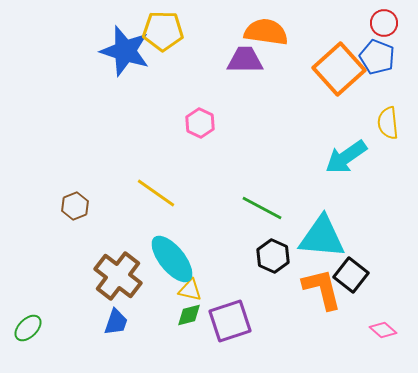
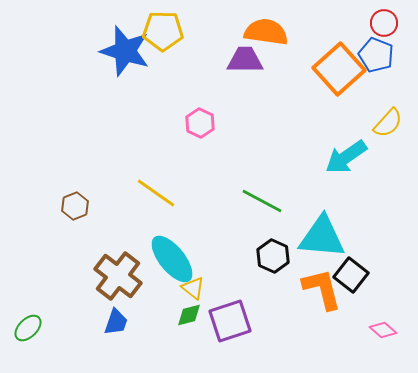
blue pentagon: moved 1 px left, 2 px up
yellow semicircle: rotated 132 degrees counterclockwise
green line: moved 7 px up
yellow triangle: moved 3 px right, 2 px up; rotated 25 degrees clockwise
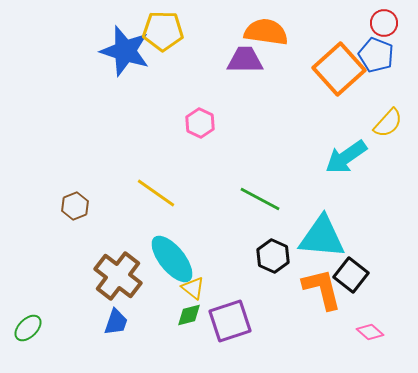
green line: moved 2 px left, 2 px up
pink diamond: moved 13 px left, 2 px down
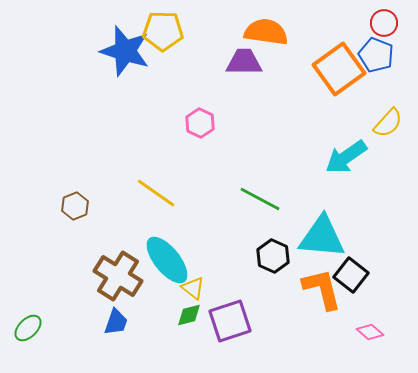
purple trapezoid: moved 1 px left, 2 px down
orange square: rotated 6 degrees clockwise
cyan ellipse: moved 5 px left, 1 px down
brown cross: rotated 6 degrees counterclockwise
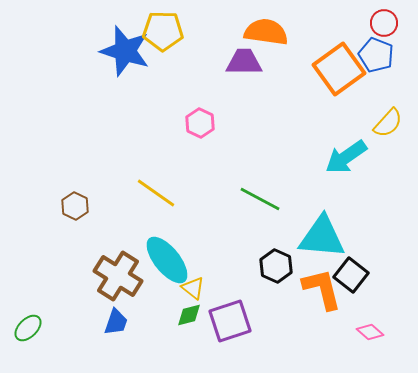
brown hexagon: rotated 12 degrees counterclockwise
black hexagon: moved 3 px right, 10 px down
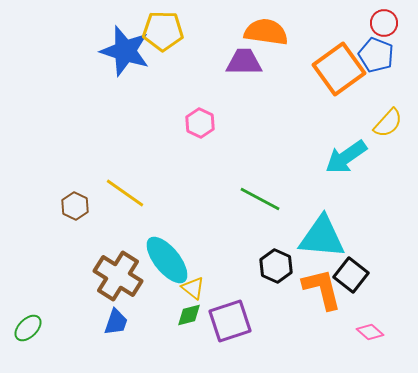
yellow line: moved 31 px left
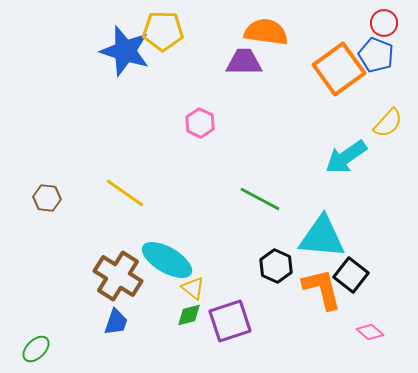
brown hexagon: moved 28 px left, 8 px up; rotated 20 degrees counterclockwise
cyan ellipse: rotated 21 degrees counterclockwise
green ellipse: moved 8 px right, 21 px down
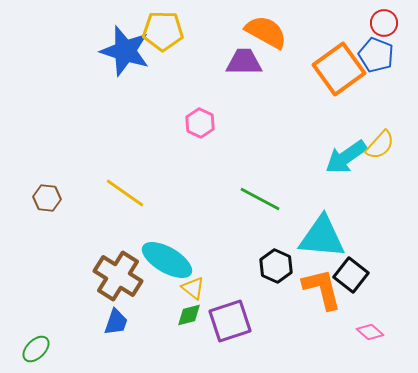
orange semicircle: rotated 21 degrees clockwise
yellow semicircle: moved 8 px left, 22 px down
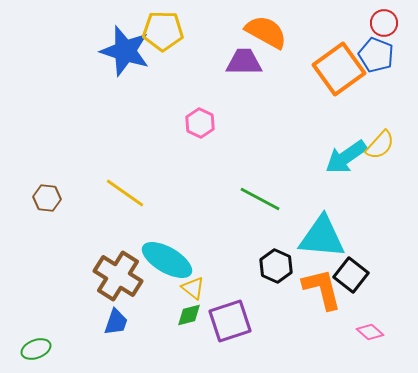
green ellipse: rotated 24 degrees clockwise
